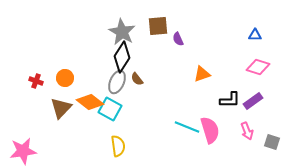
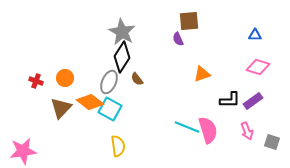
brown square: moved 31 px right, 5 px up
gray ellipse: moved 8 px left
pink semicircle: moved 2 px left
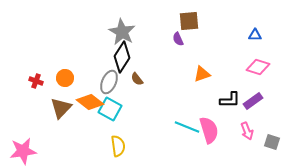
pink semicircle: moved 1 px right
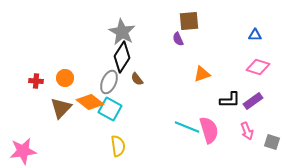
red cross: rotated 16 degrees counterclockwise
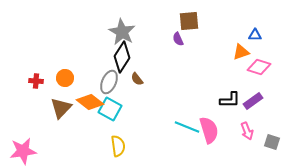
pink diamond: moved 1 px right
orange triangle: moved 39 px right, 22 px up
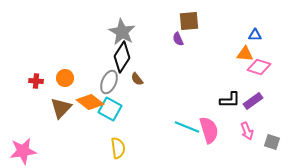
orange triangle: moved 4 px right, 2 px down; rotated 24 degrees clockwise
yellow semicircle: moved 2 px down
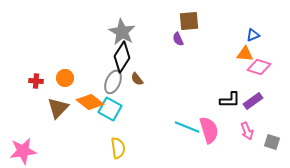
blue triangle: moved 2 px left; rotated 24 degrees counterclockwise
gray ellipse: moved 4 px right
brown triangle: moved 3 px left
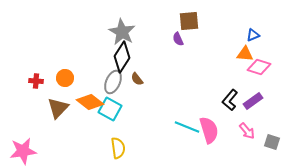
black L-shape: rotated 130 degrees clockwise
pink arrow: rotated 18 degrees counterclockwise
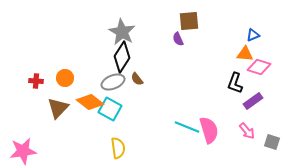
gray ellipse: rotated 45 degrees clockwise
black L-shape: moved 5 px right, 17 px up; rotated 20 degrees counterclockwise
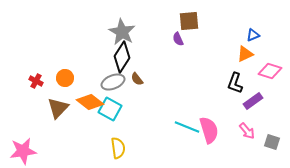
orange triangle: rotated 30 degrees counterclockwise
pink diamond: moved 11 px right, 4 px down
red cross: rotated 24 degrees clockwise
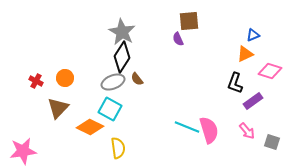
orange diamond: moved 25 px down; rotated 12 degrees counterclockwise
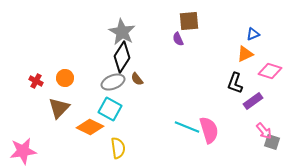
blue triangle: moved 1 px up
brown triangle: moved 1 px right
pink arrow: moved 17 px right
